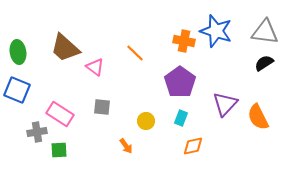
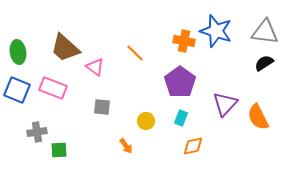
pink rectangle: moved 7 px left, 26 px up; rotated 12 degrees counterclockwise
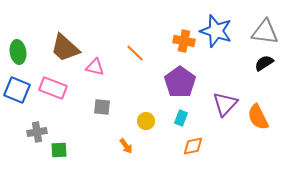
pink triangle: rotated 24 degrees counterclockwise
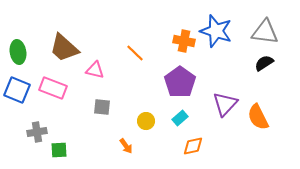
brown trapezoid: moved 1 px left
pink triangle: moved 3 px down
cyan rectangle: moved 1 px left; rotated 28 degrees clockwise
